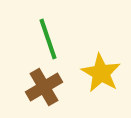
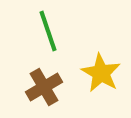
green line: moved 8 px up
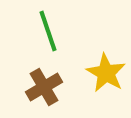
yellow star: moved 5 px right
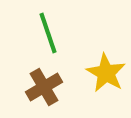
green line: moved 2 px down
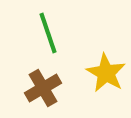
brown cross: moved 1 px left, 1 px down
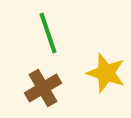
yellow star: rotated 12 degrees counterclockwise
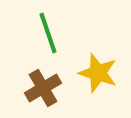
yellow star: moved 8 px left
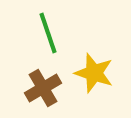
yellow star: moved 4 px left
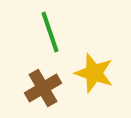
green line: moved 2 px right, 1 px up
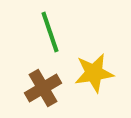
yellow star: rotated 27 degrees counterclockwise
